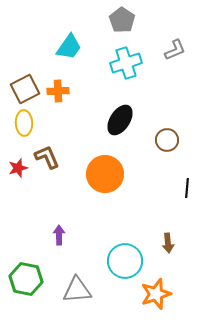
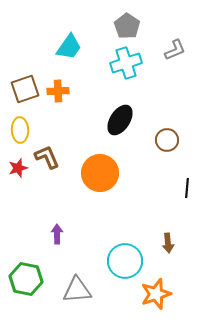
gray pentagon: moved 5 px right, 6 px down
brown square: rotated 8 degrees clockwise
yellow ellipse: moved 4 px left, 7 px down
orange circle: moved 5 px left, 1 px up
purple arrow: moved 2 px left, 1 px up
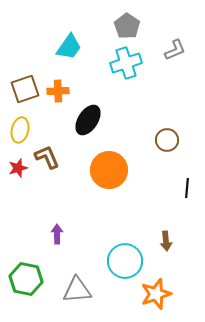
black ellipse: moved 32 px left
yellow ellipse: rotated 15 degrees clockwise
orange circle: moved 9 px right, 3 px up
brown arrow: moved 2 px left, 2 px up
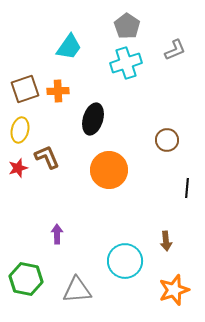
black ellipse: moved 5 px right, 1 px up; rotated 16 degrees counterclockwise
orange star: moved 18 px right, 4 px up
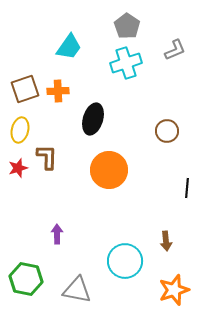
brown circle: moved 9 px up
brown L-shape: rotated 24 degrees clockwise
gray triangle: rotated 16 degrees clockwise
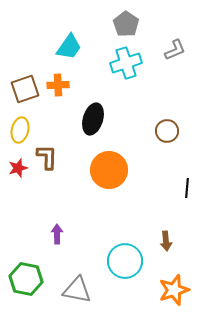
gray pentagon: moved 1 px left, 2 px up
orange cross: moved 6 px up
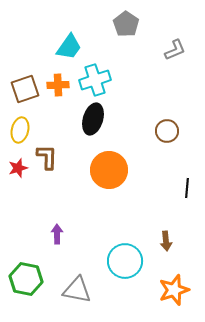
cyan cross: moved 31 px left, 17 px down
